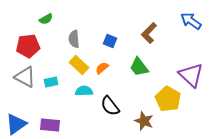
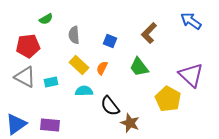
gray semicircle: moved 4 px up
orange semicircle: rotated 24 degrees counterclockwise
brown star: moved 14 px left, 2 px down
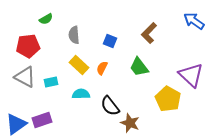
blue arrow: moved 3 px right
cyan semicircle: moved 3 px left, 3 px down
purple rectangle: moved 8 px left, 5 px up; rotated 24 degrees counterclockwise
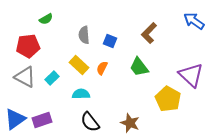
gray semicircle: moved 10 px right
cyan rectangle: moved 1 px right, 4 px up; rotated 32 degrees counterclockwise
black semicircle: moved 20 px left, 16 px down
blue triangle: moved 1 px left, 5 px up
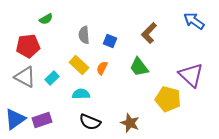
yellow pentagon: rotated 15 degrees counterclockwise
black semicircle: rotated 30 degrees counterclockwise
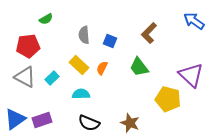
black semicircle: moved 1 px left, 1 px down
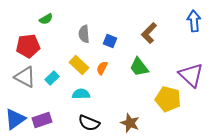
blue arrow: rotated 50 degrees clockwise
gray semicircle: moved 1 px up
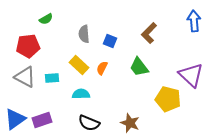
cyan rectangle: rotated 40 degrees clockwise
